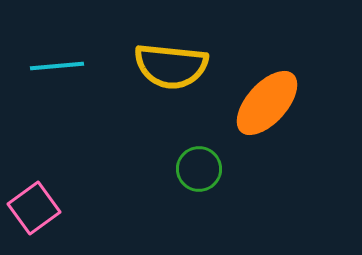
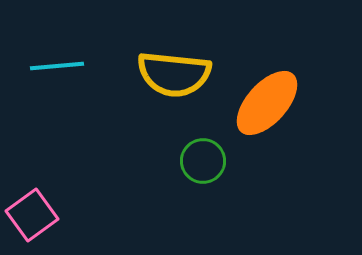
yellow semicircle: moved 3 px right, 8 px down
green circle: moved 4 px right, 8 px up
pink square: moved 2 px left, 7 px down
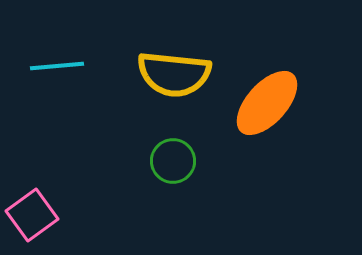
green circle: moved 30 px left
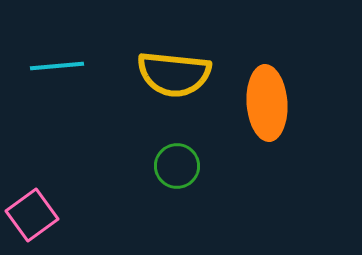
orange ellipse: rotated 46 degrees counterclockwise
green circle: moved 4 px right, 5 px down
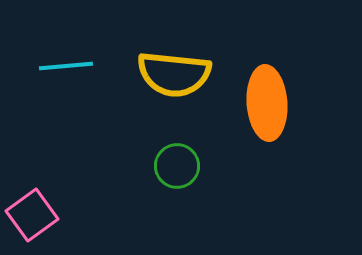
cyan line: moved 9 px right
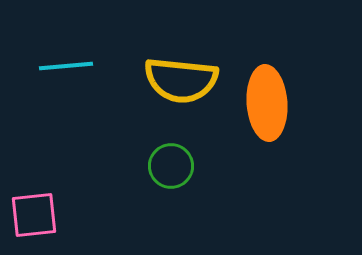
yellow semicircle: moved 7 px right, 6 px down
green circle: moved 6 px left
pink square: moved 2 px right; rotated 30 degrees clockwise
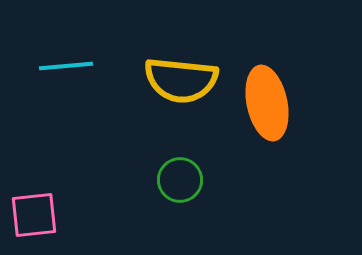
orange ellipse: rotated 8 degrees counterclockwise
green circle: moved 9 px right, 14 px down
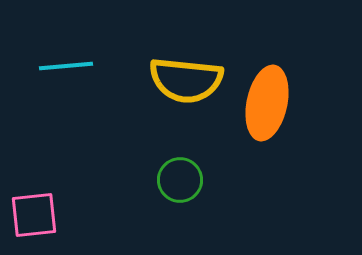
yellow semicircle: moved 5 px right
orange ellipse: rotated 24 degrees clockwise
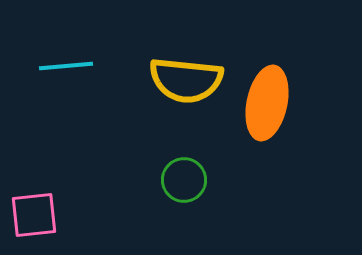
green circle: moved 4 px right
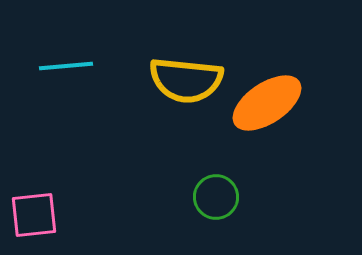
orange ellipse: rotated 44 degrees clockwise
green circle: moved 32 px right, 17 px down
